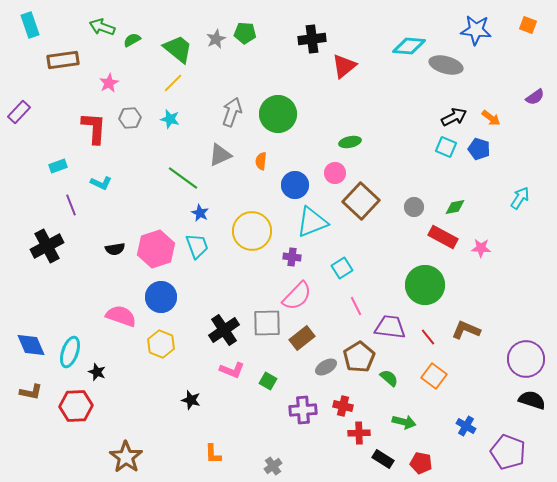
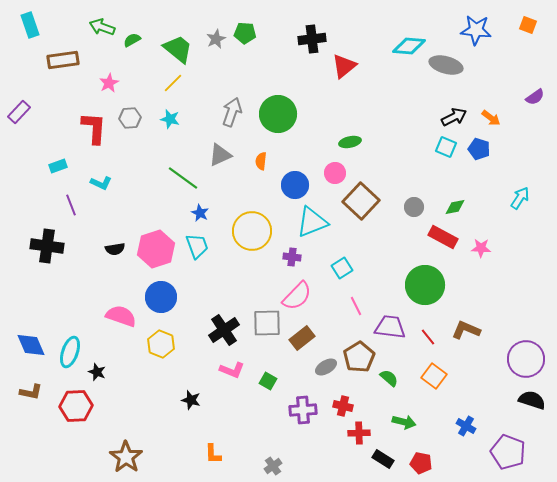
black cross at (47, 246): rotated 36 degrees clockwise
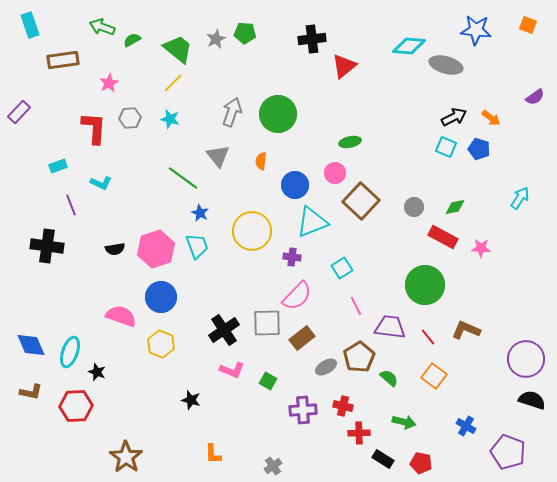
gray triangle at (220, 155): moved 2 px left, 1 px down; rotated 45 degrees counterclockwise
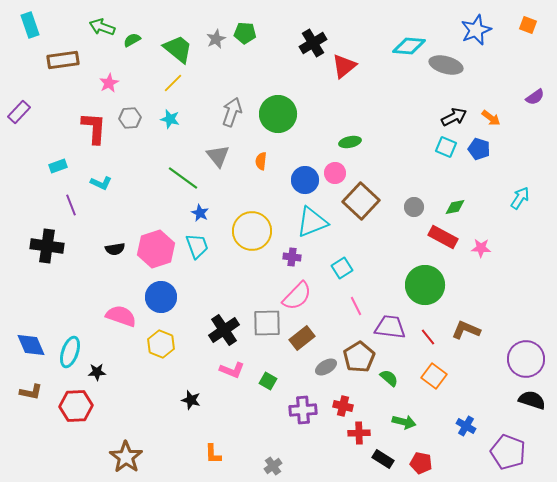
blue star at (476, 30): rotated 28 degrees counterclockwise
black cross at (312, 39): moved 1 px right, 4 px down; rotated 24 degrees counterclockwise
blue circle at (295, 185): moved 10 px right, 5 px up
black star at (97, 372): rotated 24 degrees counterclockwise
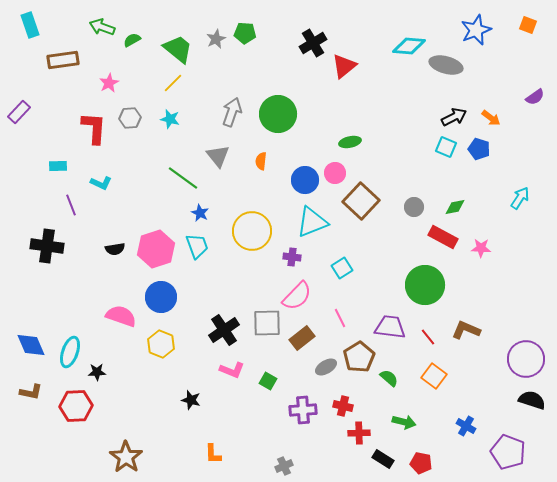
cyan rectangle at (58, 166): rotated 18 degrees clockwise
pink line at (356, 306): moved 16 px left, 12 px down
gray cross at (273, 466): moved 11 px right; rotated 12 degrees clockwise
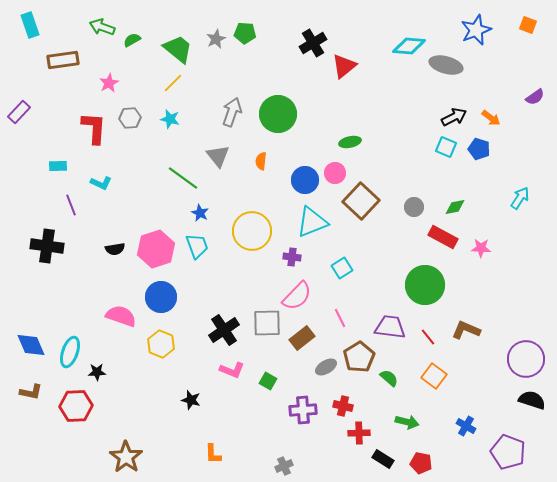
green arrow at (404, 422): moved 3 px right
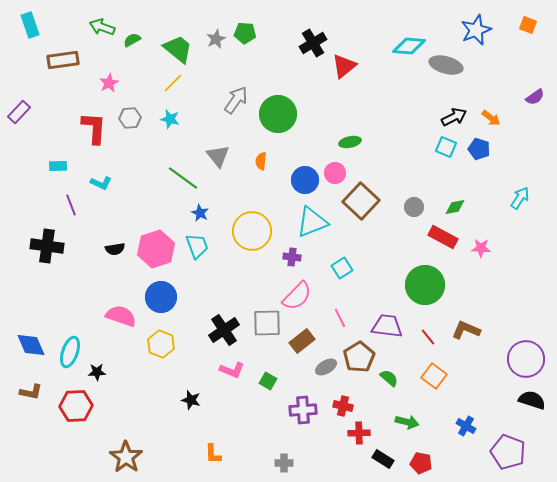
gray arrow at (232, 112): moved 4 px right, 12 px up; rotated 16 degrees clockwise
purple trapezoid at (390, 327): moved 3 px left, 1 px up
brown rectangle at (302, 338): moved 3 px down
gray cross at (284, 466): moved 3 px up; rotated 24 degrees clockwise
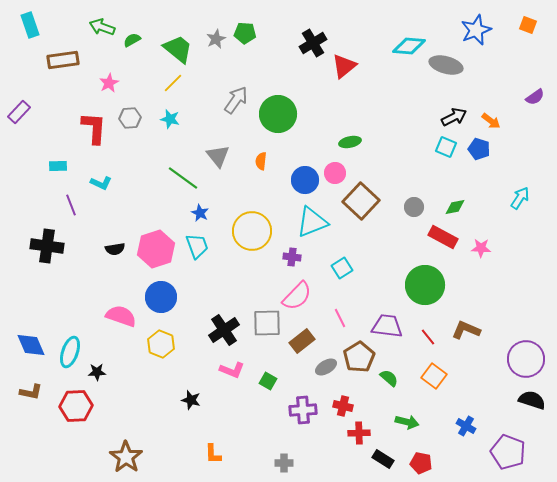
orange arrow at (491, 118): moved 3 px down
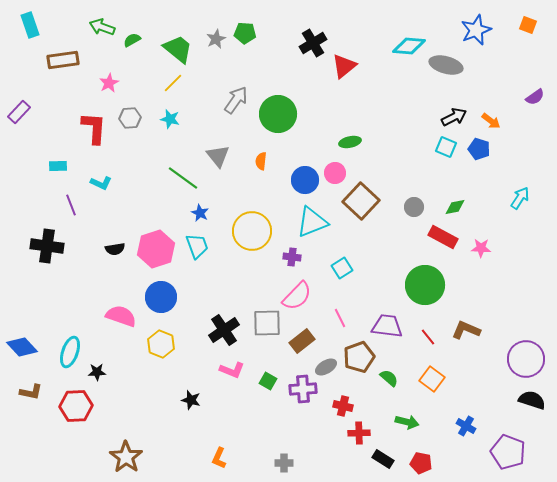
blue diamond at (31, 345): moved 9 px left, 2 px down; rotated 20 degrees counterclockwise
brown pentagon at (359, 357): rotated 12 degrees clockwise
orange square at (434, 376): moved 2 px left, 3 px down
purple cross at (303, 410): moved 21 px up
orange L-shape at (213, 454): moved 6 px right, 4 px down; rotated 25 degrees clockwise
